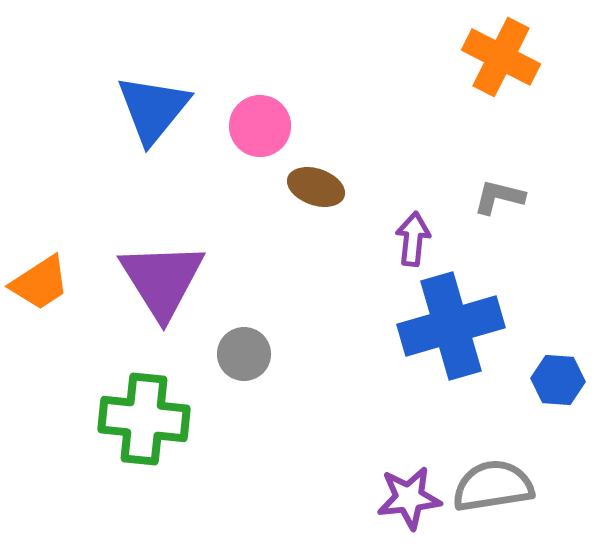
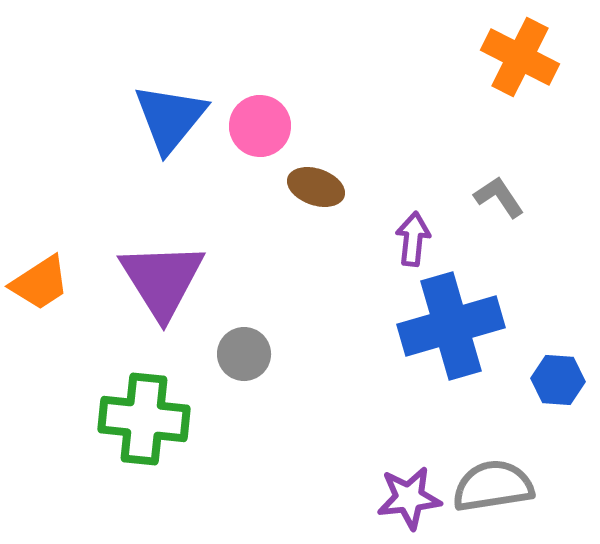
orange cross: moved 19 px right
blue triangle: moved 17 px right, 9 px down
gray L-shape: rotated 42 degrees clockwise
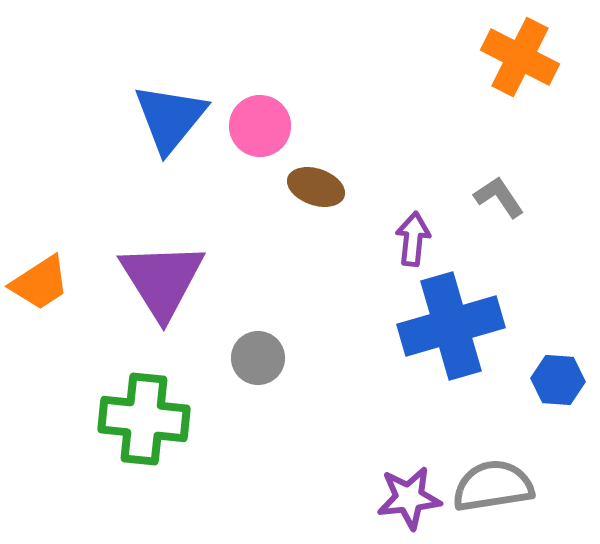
gray circle: moved 14 px right, 4 px down
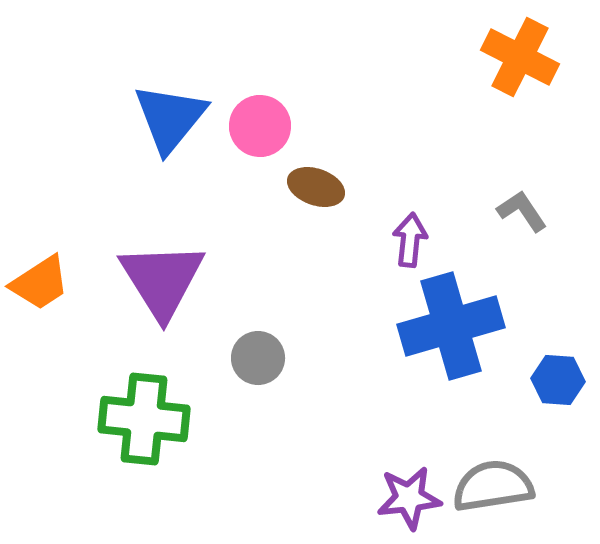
gray L-shape: moved 23 px right, 14 px down
purple arrow: moved 3 px left, 1 px down
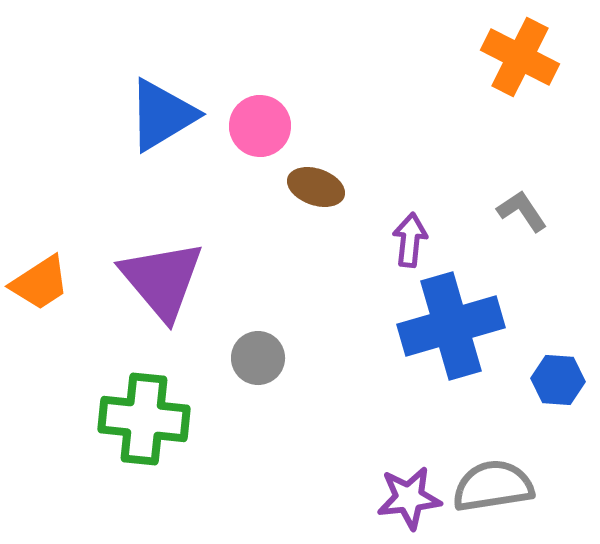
blue triangle: moved 8 px left, 3 px up; rotated 20 degrees clockwise
purple triangle: rotated 8 degrees counterclockwise
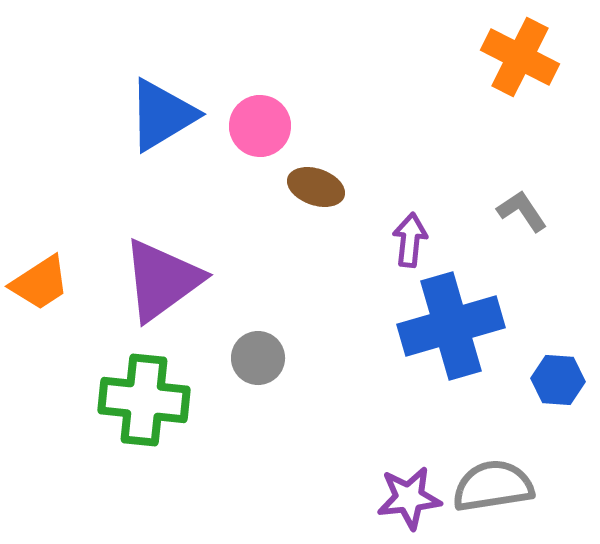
purple triangle: rotated 34 degrees clockwise
green cross: moved 19 px up
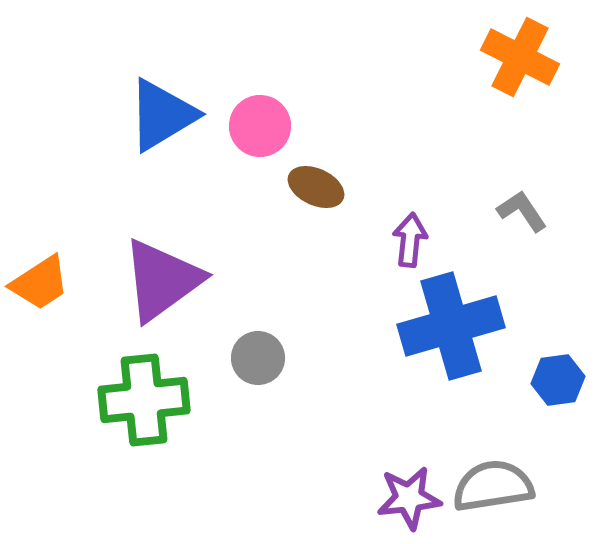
brown ellipse: rotated 6 degrees clockwise
blue hexagon: rotated 12 degrees counterclockwise
green cross: rotated 12 degrees counterclockwise
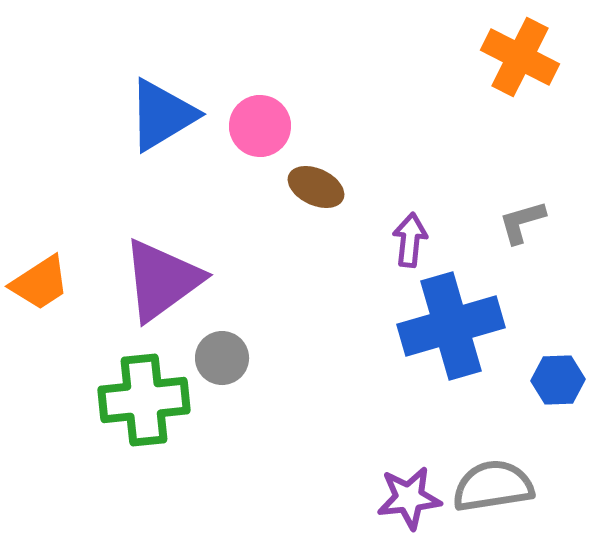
gray L-shape: moved 11 px down; rotated 72 degrees counterclockwise
gray circle: moved 36 px left
blue hexagon: rotated 6 degrees clockwise
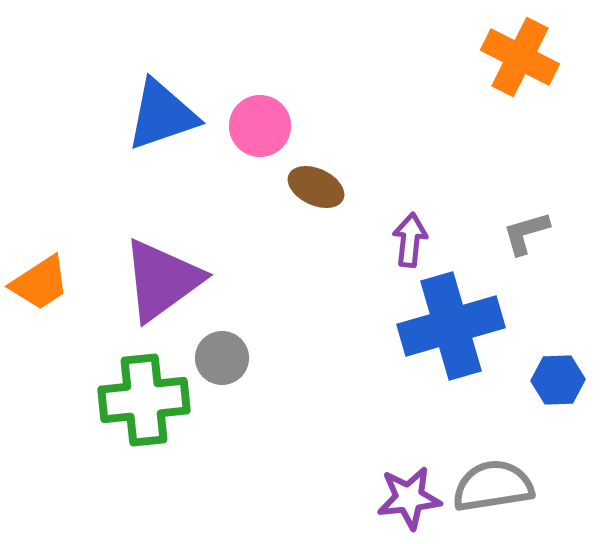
blue triangle: rotated 12 degrees clockwise
gray L-shape: moved 4 px right, 11 px down
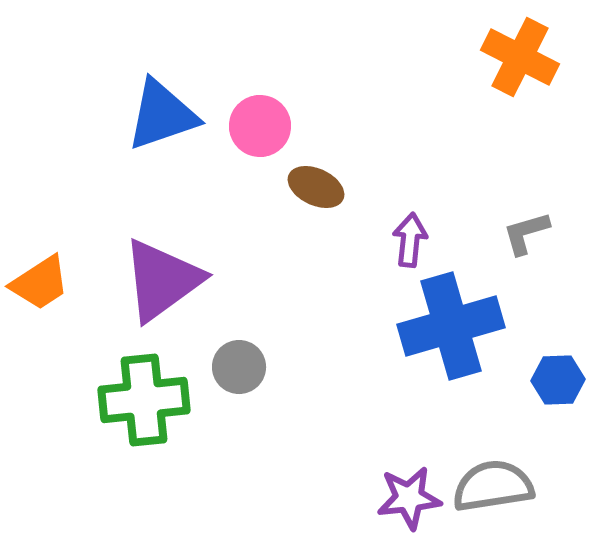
gray circle: moved 17 px right, 9 px down
